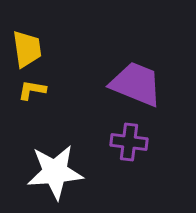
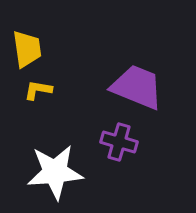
purple trapezoid: moved 1 px right, 3 px down
yellow L-shape: moved 6 px right
purple cross: moved 10 px left; rotated 9 degrees clockwise
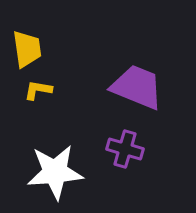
purple cross: moved 6 px right, 7 px down
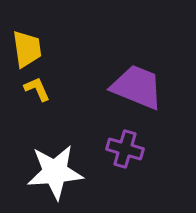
yellow L-shape: moved 1 px left, 1 px up; rotated 56 degrees clockwise
